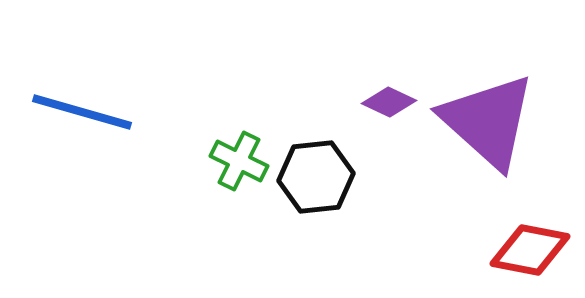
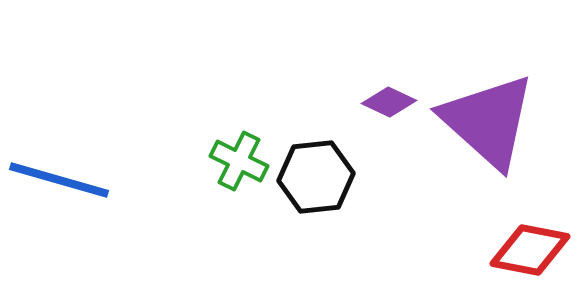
blue line: moved 23 px left, 68 px down
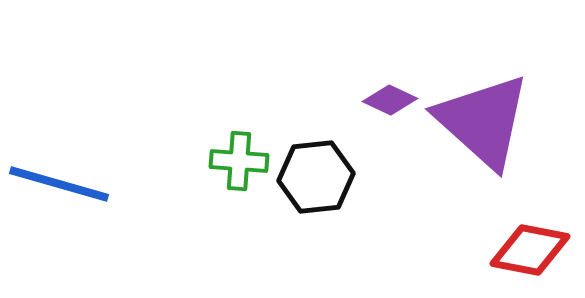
purple diamond: moved 1 px right, 2 px up
purple triangle: moved 5 px left
green cross: rotated 22 degrees counterclockwise
blue line: moved 4 px down
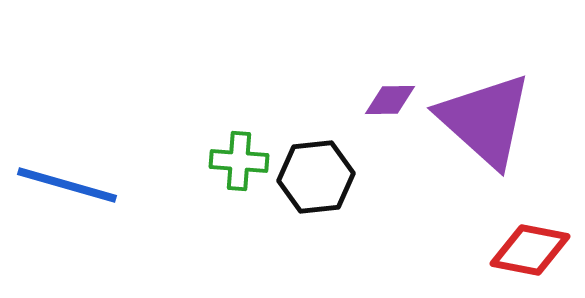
purple diamond: rotated 26 degrees counterclockwise
purple triangle: moved 2 px right, 1 px up
blue line: moved 8 px right, 1 px down
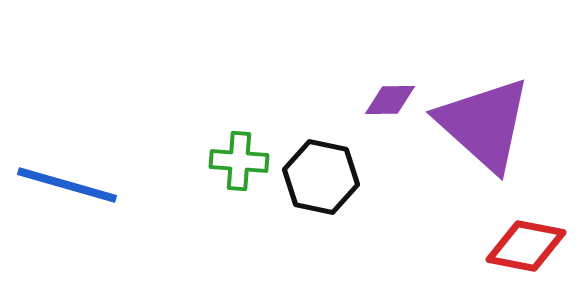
purple triangle: moved 1 px left, 4 px down
black hexagon: moved 5 px right; rotated 18 degrees clockwise
red diamond: moved 4 px left, 4 px up
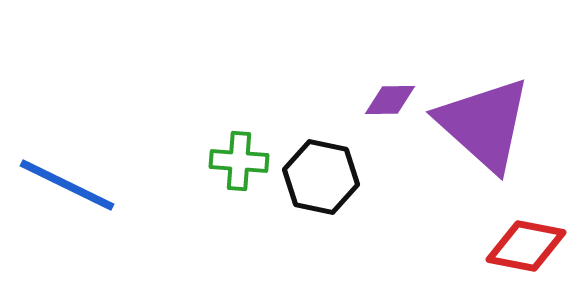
blue line: rotated 10 degrees clockwise
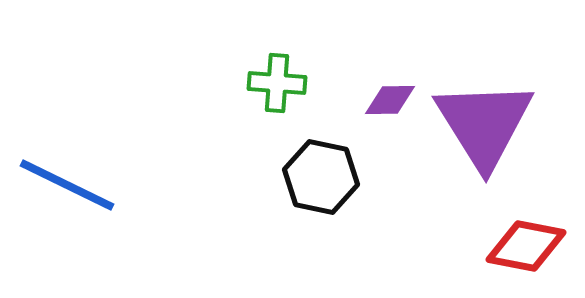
purple triangle: rotated 16 degrees clockwise
green cross: moved 38 px right, 78 px up
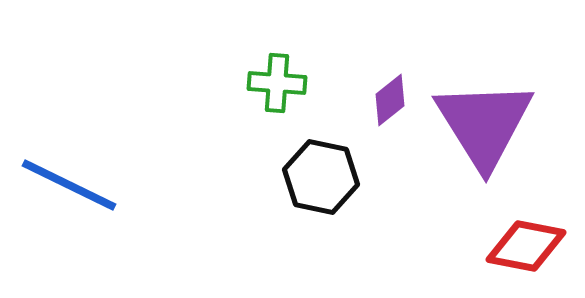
purple diamond: rotated 38 degrees counterclockwise
blue line: moved 2 px right
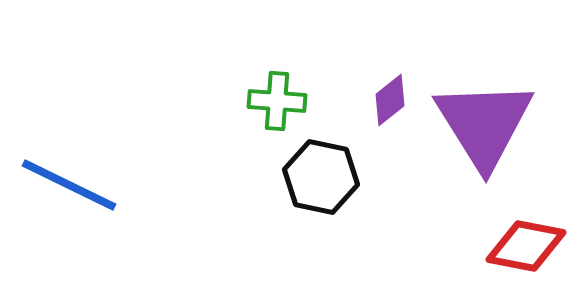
green cross: moved 18 px down
